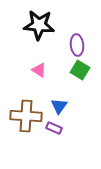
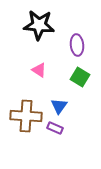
green square: moved 7 px down
purple rectangle: moved 1 px right
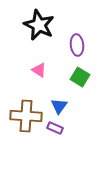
black star: rotated 20 degrees clockwise
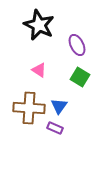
purple ellipse: rotated 20 degrees counterclockwise
brown cross: moved 3 px right, 8 px up
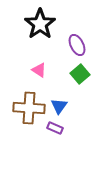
black star: moved 1 px right, 1 px up; rotated 12 degrees clockwise
green square: moved 3 px up; rotated 18 degrees clockwise
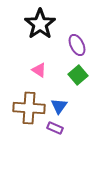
green square: moved 2 px left, 1 px down
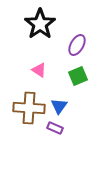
purple ellipse: rotated 55 degrees clockwise
green square: moved 1 px down; rotated 18 degrees clockwise
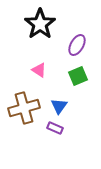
brown cross: moved 5 px left; rotated 20 degrees counterclockwise
